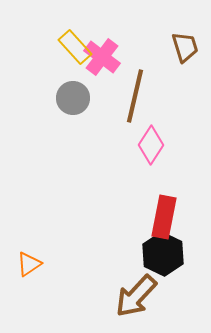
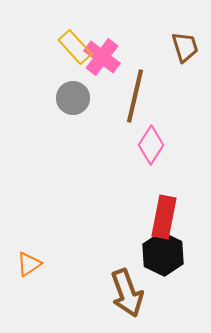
brown arrow: moved 9 px left, 3 px up; rotated 63 degrees counterclockwise
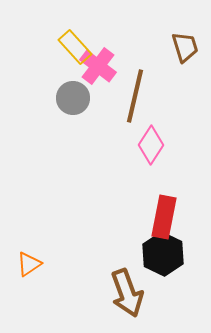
pink cross: moved 4 px left, 9 px down
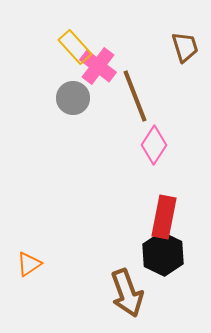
brown line: rotated 34 degrees counterclockwise
pink diamond: moved 3 px right
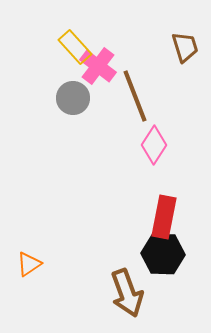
black hexagon: rotated 24 degrees counterclockwise
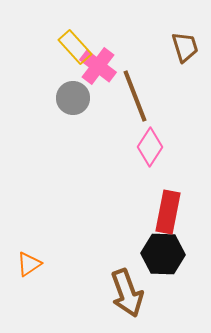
pink diamond: moved 4 px left, 2 px down
red rectangle: moved 4 px right, 5 px up
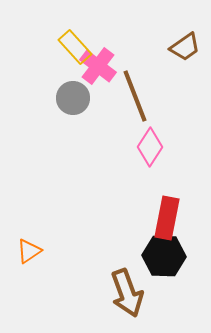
brown trapezoid: rotated 72 degrees clockwise
red rectangle: moved 1 px left, 6 px down
black hexagon: moved 1 px right, 2 px down
orange triangle: moved 13 px up
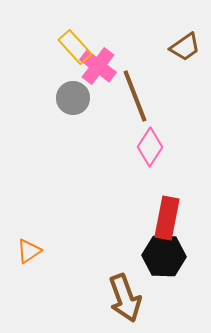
brown arrow: moved 2 px left, 5 px down
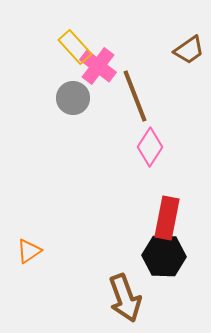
brown trapezoid: moved 4 px right, 3 px down
